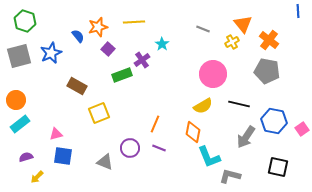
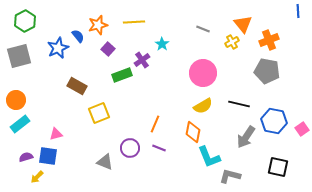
green hexagon: rotated 15 degrees clockwise
orange star: moved 2 px up
orange cross: rotated 30 degrees clockwise
blue star: moved 7 px right, 5 px up
pink circle: moved 10 px left, 1 px up
blue square: moved 15 px left
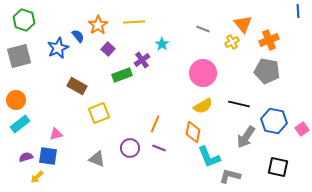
green hexagon: moved 1 px left, 1 px up; rotated 15 degrees counterclockwise
orange star: rotated 18 degrees counterclockwise
gray triangle: moved 8 px left, 3 px up
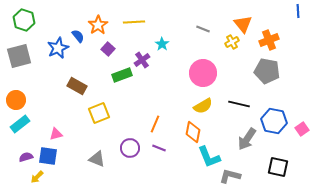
gray arrow: moved 1 px right, 2 px down
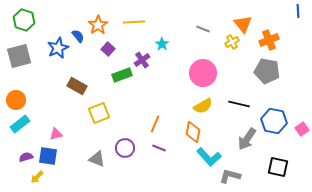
purple circle: moved 5 px left
cyan L-shape: rotated 20 degrees counterclockwise
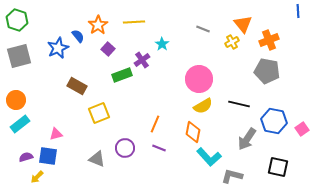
green hexagon: moved 7 px left
pink circle: moved 4 px left, 6 px down
gray L-shape: moved 2 px right
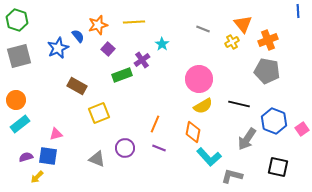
orange star: rotated 18 degrees clockwise
orange cross: moved 1 px left
blue hexagon: rotated 10 degrees clockwise
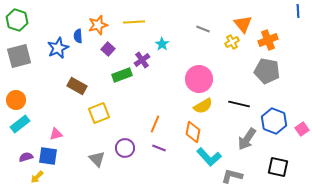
blue semicircle: rotated 144 degrees counterclockwise
gray triangle: rotated 24 degrees clockwise
